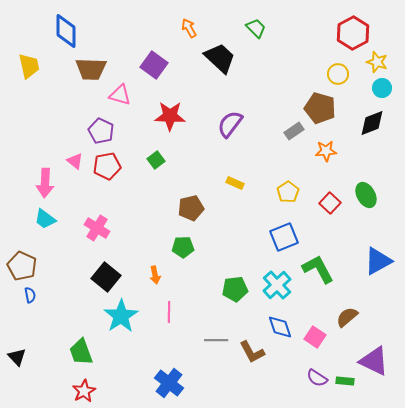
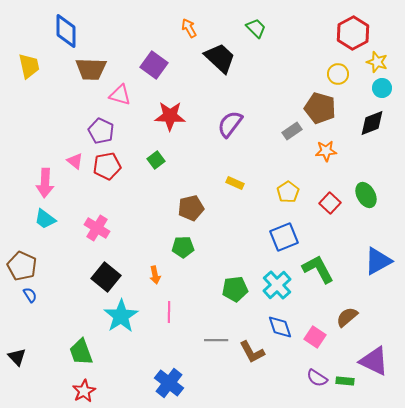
gray rectangle at (294, 131): moved 2 px left
blue semicircle at (30, 295): rotated 21 degrees counterclockwise
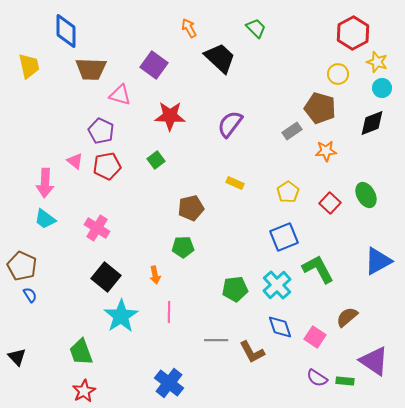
purple triangle at (374, 361): rotated 8 degrees clockwise
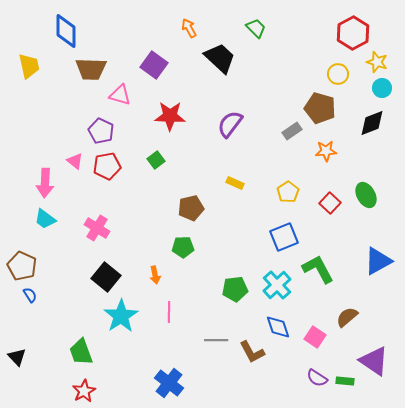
blue diamond at (280, 327): moved 2 px left
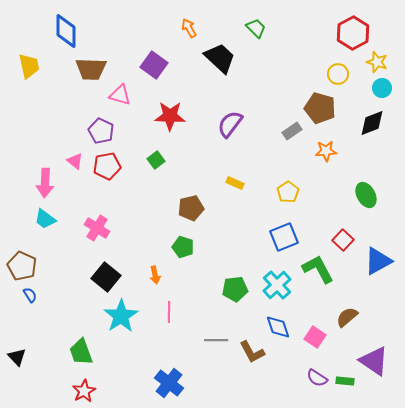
red square at (330, 203): moved 13 px right, 37 px down
green pentagon at (183, 247): rotated 20 degrees clockwise
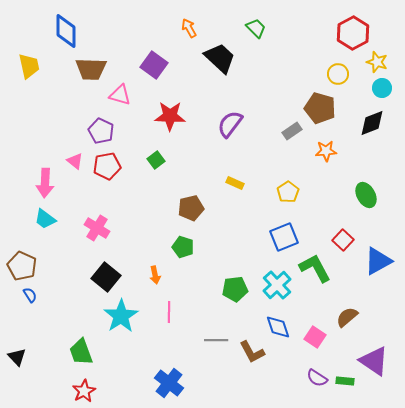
green L-shape at (318, 269): moved 3 px left, 1 px up
